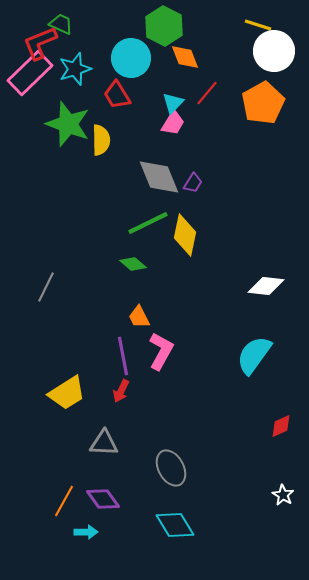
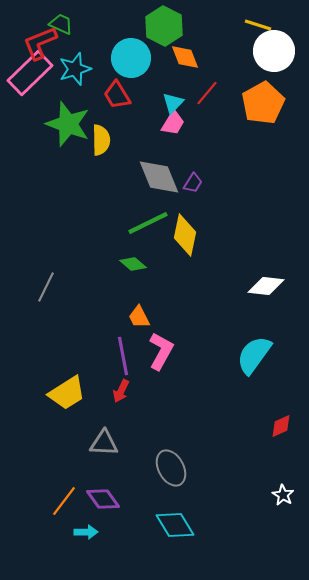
orange line: rotated 8 degrees clockwise
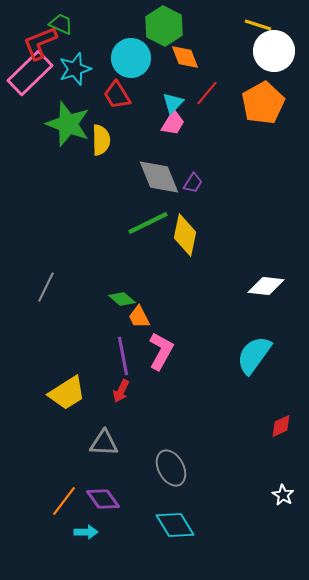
green diamond: moved 11 px left, 35 px down
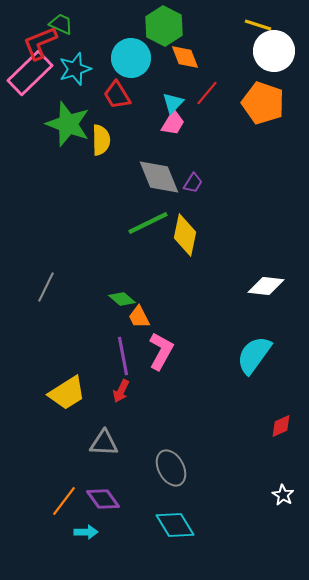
orange pentagon: rotated 24 degrees counterclockwise
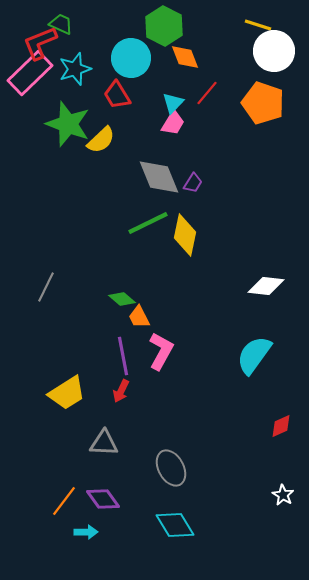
yellow semicircle: rotated 48 degrees clockwise
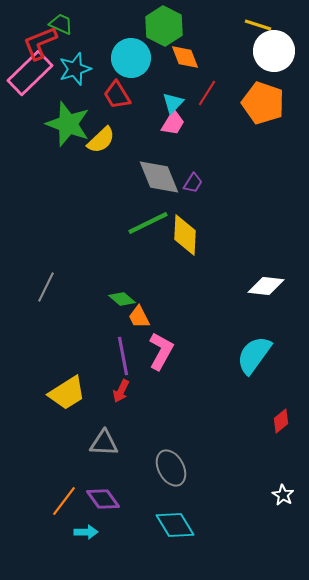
red line: rotated 8 degrees counterclockwise
yellow diamond: rotated 9 degrees counterclockwise
red diamond: moved 5 px up; rotated 15 degrees counterclockwise
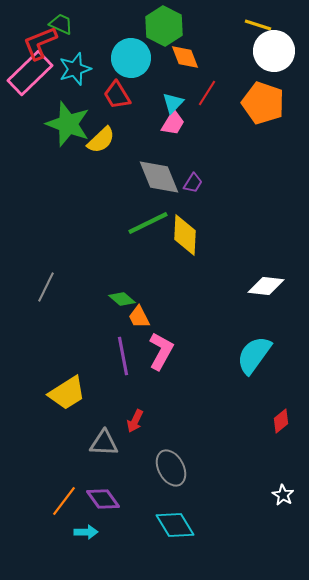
red arrow: moved 14 px right, 30 px down
